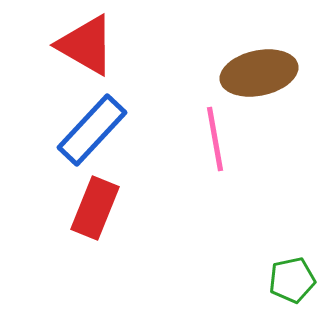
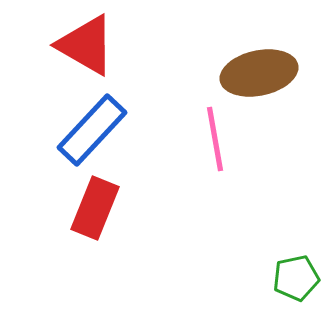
green pentagon: moved 4 px right, 2 px up
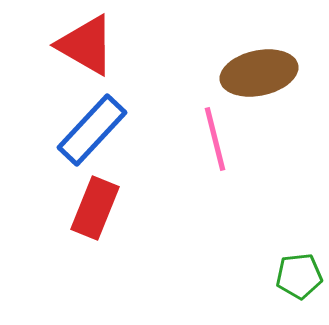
pink line: rotated 4 degrees counterclockwise
green pentagon: moved 3 px right, 2 px up; rotated 6 degrees clockwise
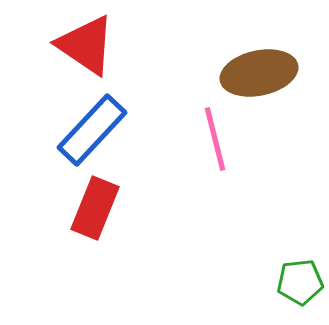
red triangle: rotated 4 degrees clockwise
green pentagon: moved 1 px right, 6 px down
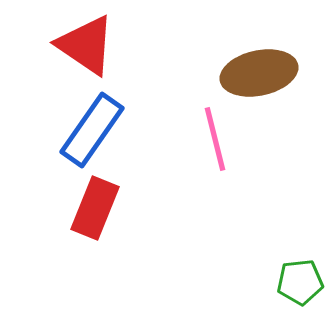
blue rectangle: rotated 8 degrees counterclockwise
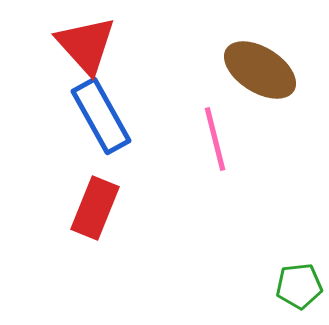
red triangle: rotated 14 degrees clockwise
brown ellipse: moved 1 px right, 3 px up; rotated 44 degrees clockwise
blue rectangle: moved 9 px right, 14 px up; rotated 64 degrees counterclockwise
green pentagon: moved 1 px left, 4 px down
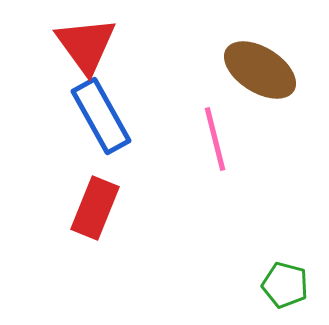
red triangle: rotated 6 degrees clockwise
green pentagon: moved 14 px left, 1 px up; rotated 21 degrees clockwise
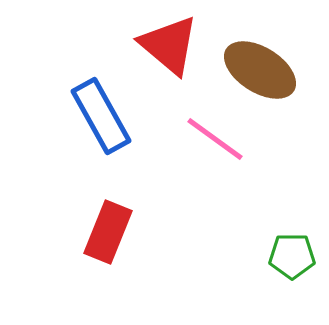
red triangle: moved 83 px right; rotated 14 degrees counterclockwise
pink line: rotated 40 degrees counterclockwise
red rectangle: moved 13 px right, 24 px down
green pentagon: moved 7 px right, 29 px up; rotated 15 degrees counterclockwise
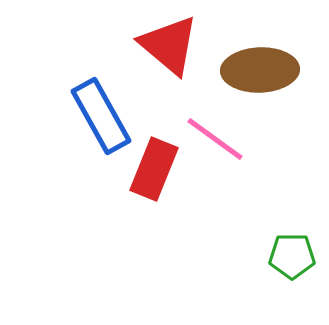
brown ellipse: rotated 34 degrees counterclockwise
red rectangle: moved 46 px right, 63 px up
